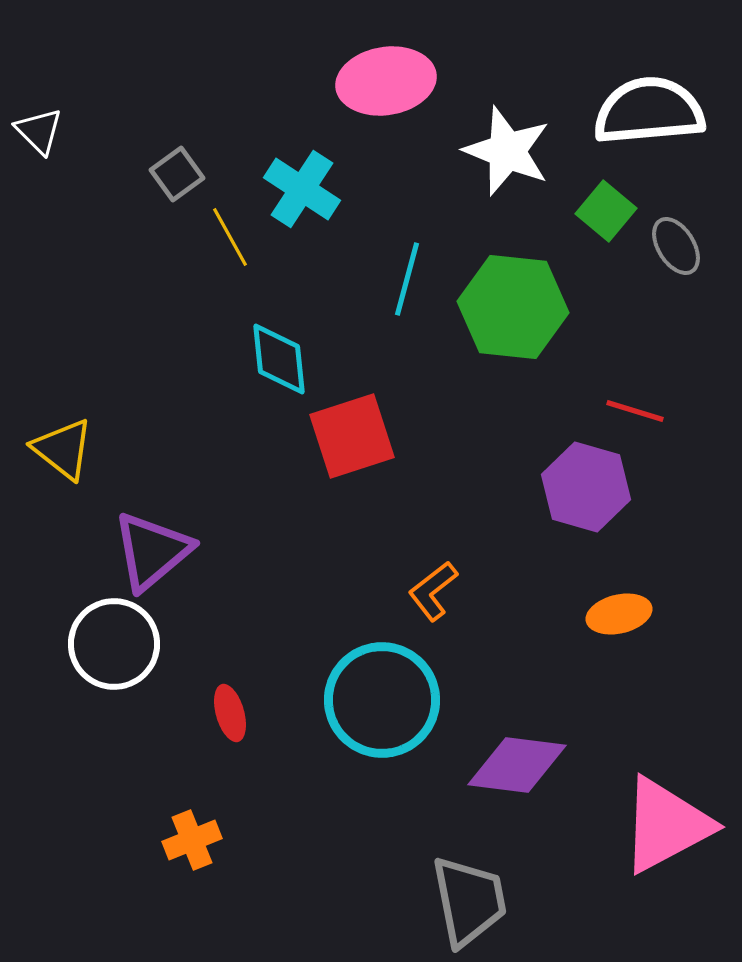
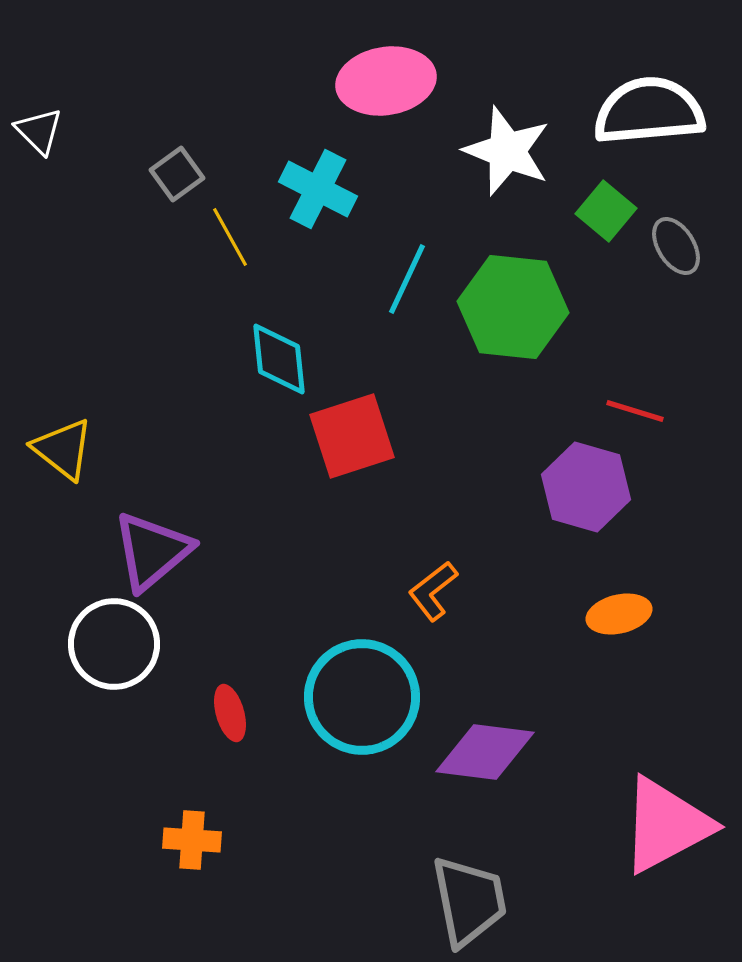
cyan cross: moved 16 px right; rotated 6 degrees counterclockwise
cyan line: rotated 10 degrees clockwise
cyan circle: moved 20 px left, 3 px up
purple diamond: moved 32 px left, 13 px up
orange cross: rotated 26 degrees clockwise
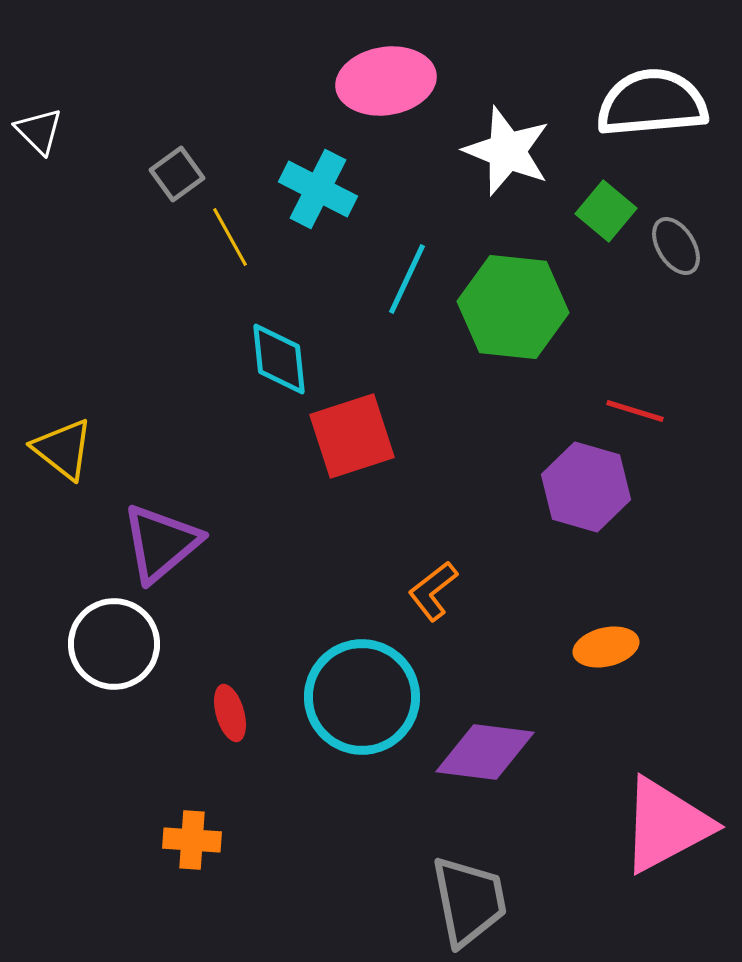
white semicircle: moved 3 px right, 8 px up
purple triangle: moved 9 px right, 8 px up
orange ellipse: moved 13 px left, 33 px down
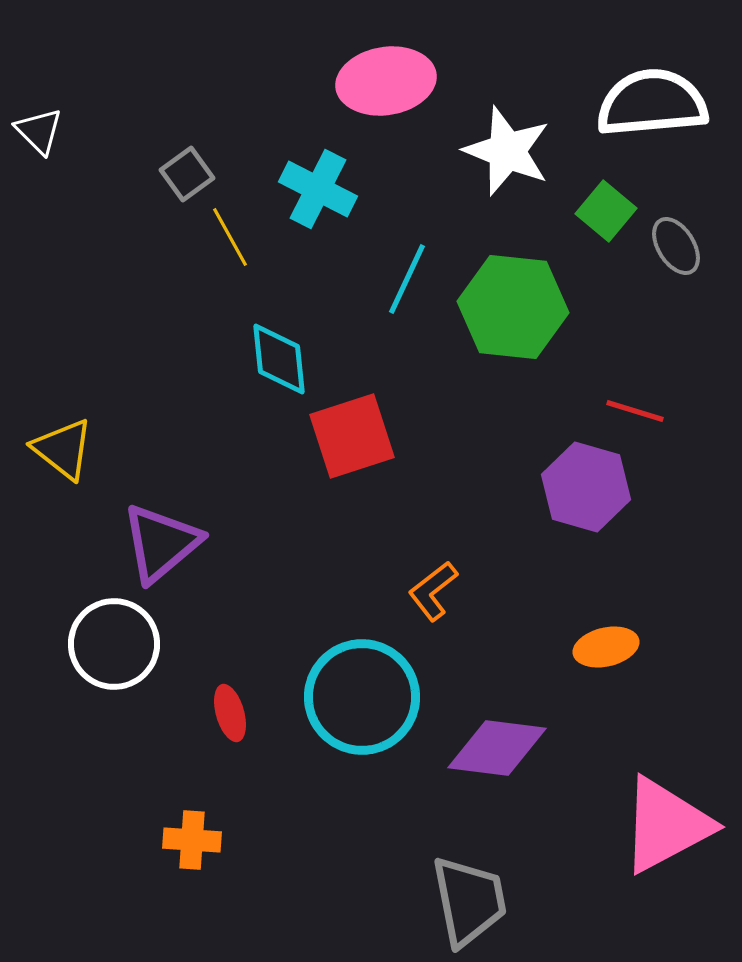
gray square: moved 10 px right
purple diamond: moved 12 px right, 4 px up
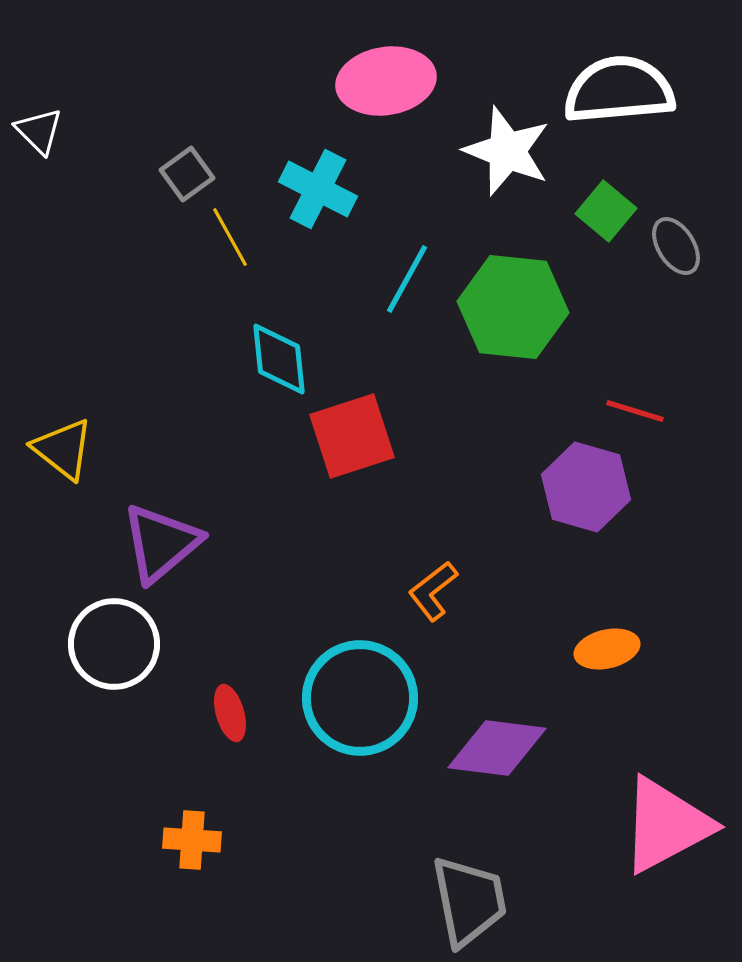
white semicircle: moved 33 px left, 13 px up
cyan line: rotated 4 degrees clockwise
orange ellipse: moved 1 px right, 2 px down
cyan circle: moved 2 px left, 1 px down
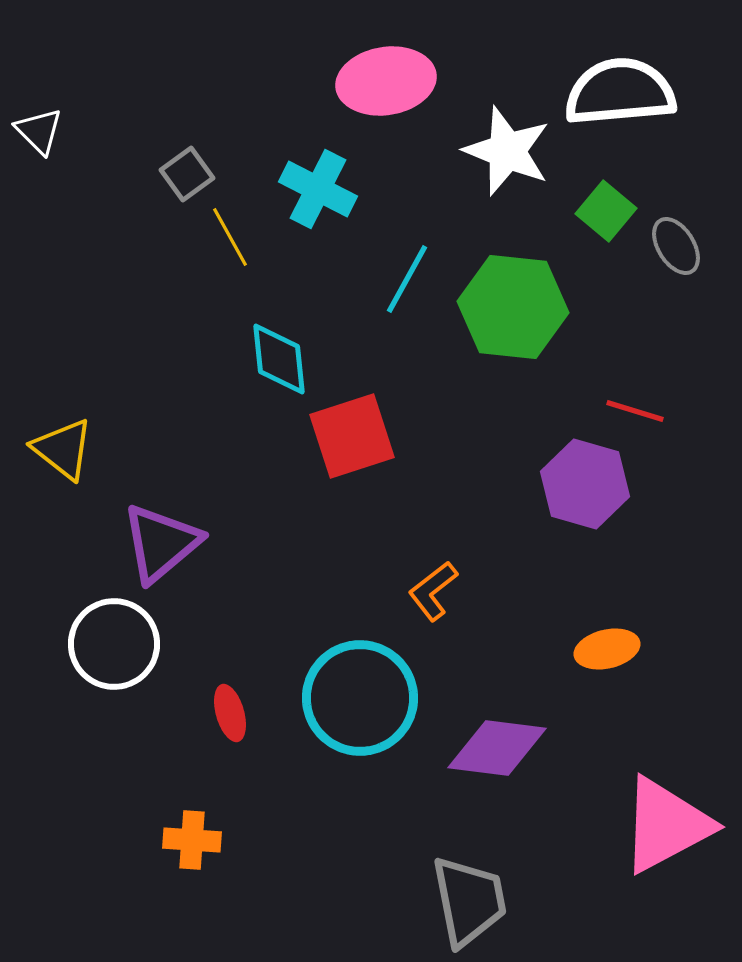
white semicircle: moved 1 px right, 2 px down
purple hexagon: moved 1 px left, 3 px up
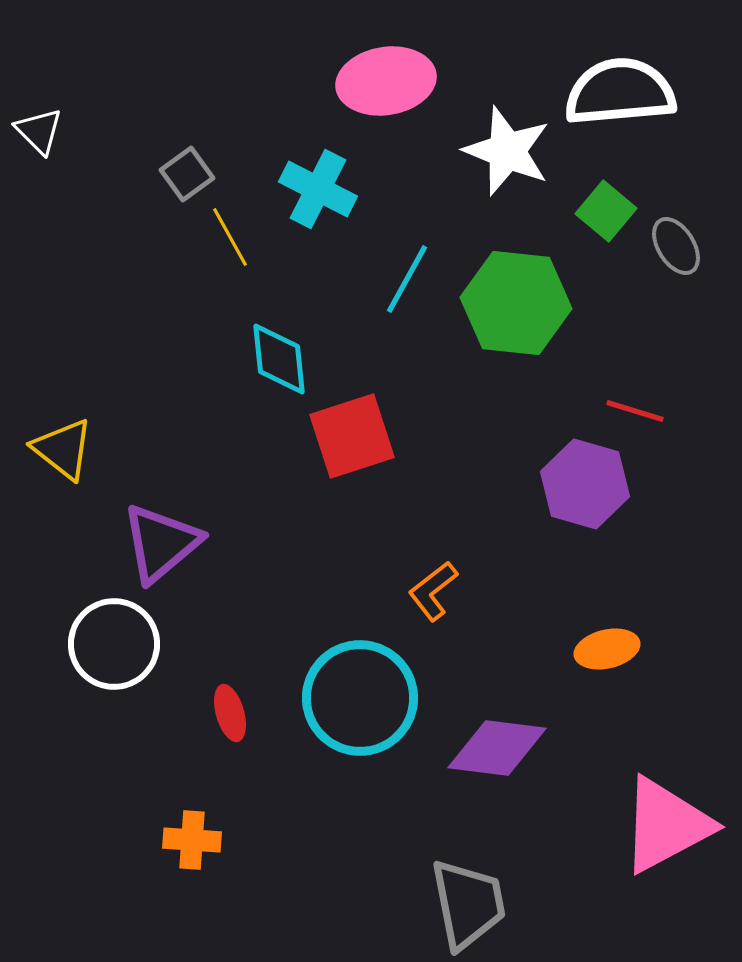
green hexagon: moved 3 px right, 4 px up
gray trapezoid: moved 1 px left, 3 px down
